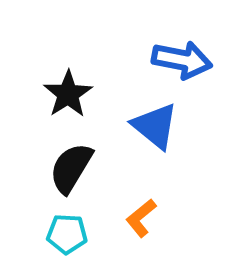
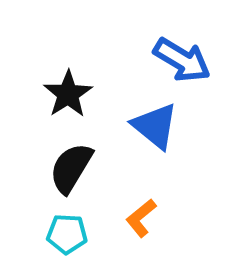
blue arrow: rotated 20 degrees clockwise
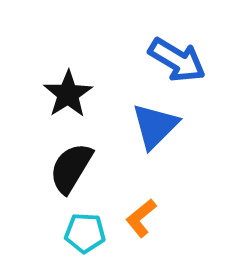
blue arrow: moved 5 px left
blue triangle: rotated 36 degrees clockwise
cyan pentagon: moved 18 px right, 1 px up
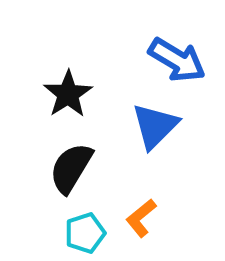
cyan pentagon: rotated 21 degrees counterclockwise
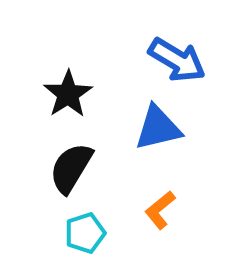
blue triangle: moved 3 px right, 2 px down; rotated 32 degrees clockwise
orange L-shape: moved 19 px right, 8 px up
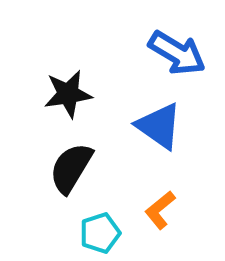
blue arrow: moved 7 px up
black star: rotated 24 degrees clockwise
blue triangle: moved 1 px right, 2 px up; rotated 48 degrees clockwise
cyan pentagon: moved 15 px right
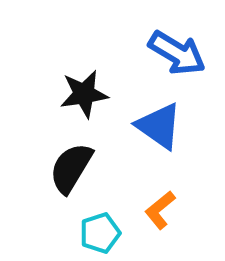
black star: moved 16 px right
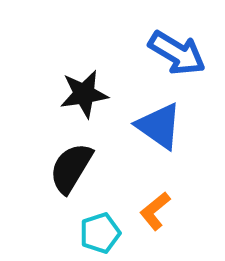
orange L-shape: moved 5 px left, 1 px down
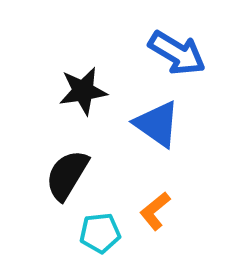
black star: moved 1 px left, 3 px up
blue triangle: moved 2 px left, 2 px up
black semicircle: moved 4 px left, 7 px down
cyan pentagon: rotated 12 degrees clockwise
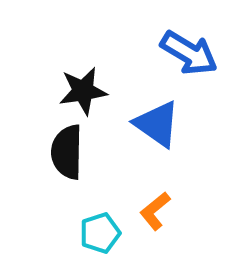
blue arrow: moved 12 px right
black semicircle: moved 23 px up; rotated 30 degrees counterclockwise
cyan pentagon: rotated 12 degrees counterclockwise
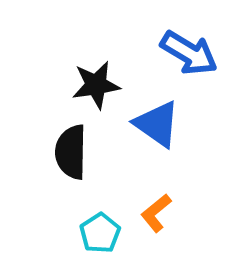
black star: moved 13 px right, 6 px up
black semicircle: moved 4 px right
orange L-shape: moved 1 px right, 2 px down
cyan pentagon: rotated 15 degrees counterclockwise
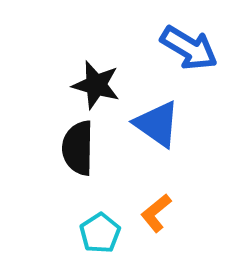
blue arrow: moved 5 px up
black star: rotated 24 degrees clockwise
black semicircle: moved 7 px right, 4 px up
